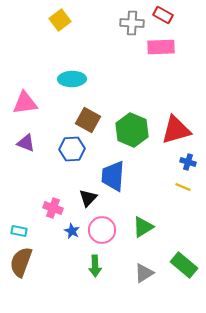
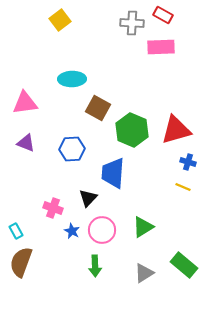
brown square: moved 10 px right, 12 px up
blue trapezoid: moved 3 px up
cyan rectangle: moved 3 px left; rotated 49 degrees clockwise
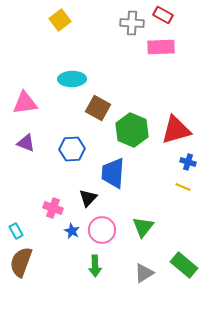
green triangle: rotated 20 degrees counterclockwise
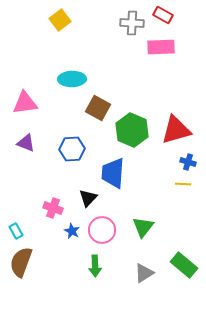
yellow line: moved 3 px up; rotated 21 degrees counterclockwise
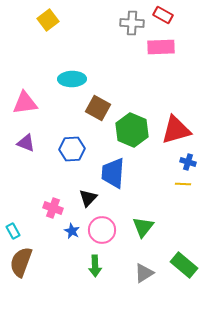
yellow square: moved 12 px left
cyan rectangle: moved 3 px left
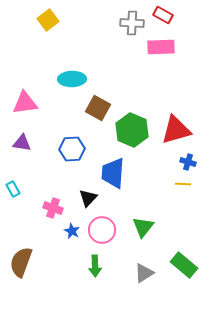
purple triangle: moved 4 px left; rotated 12 degrees counterclockwise
cyan rectangle: moved 42 px up
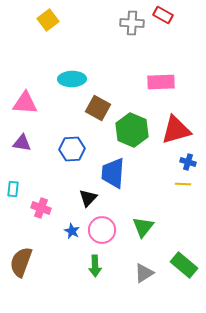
pink rectangle: moved 35 px down
pink triangle: rotated 12 degrees clockwise
cyan rectangle: rotated 35 degrees clockwise
pink cross: moved 12 px left
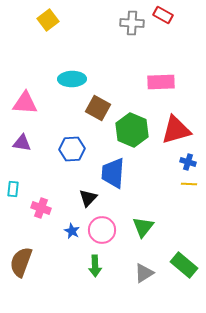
yellow line: moved 6 px right
